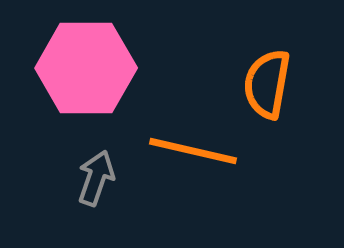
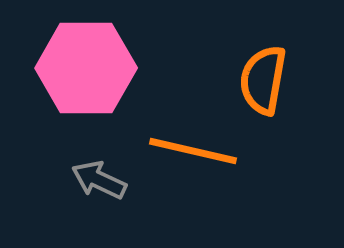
orange semicircle: moved 4 px left, 4 px up
gray arrow: moved 3 px right, 2 px down; rotated 84 degrees counterclockwise
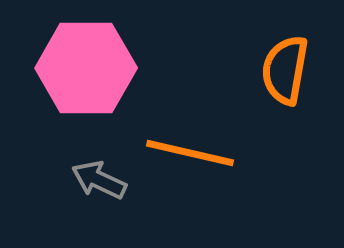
orange semicircle: moved 22 px right, 10 px up
orange line: moved 3 px left, 2 px down
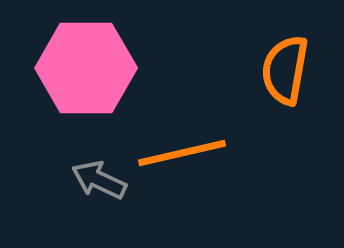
orange line: moved 8 px left; rotated 26 degrees counterclockwise
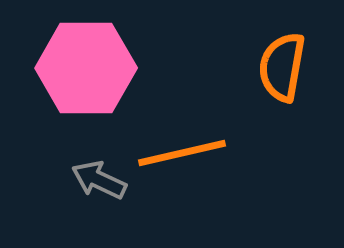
orange semicircle: moved 3 px left, 3 px up
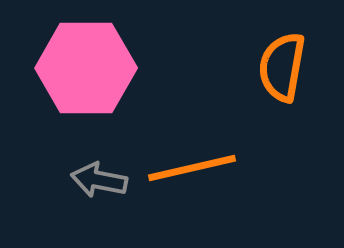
orange line: moved 10 px right, 15 px down
gray arrow: rotated 14 degrees counterclockwise
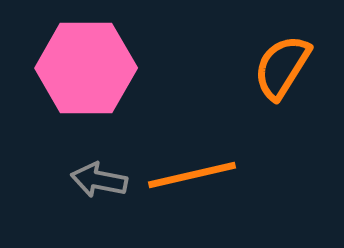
orange semicircle: rotated 22 degrees clockwise
orange line: moved 7 px down
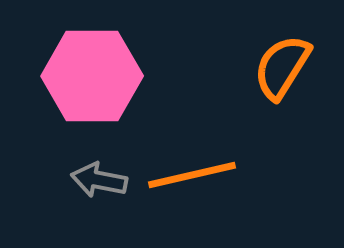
pink hexagon: moved 6 px right, 8 px down
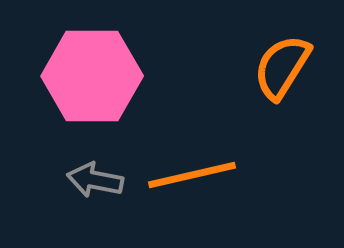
gray arrow: moved 4 px left
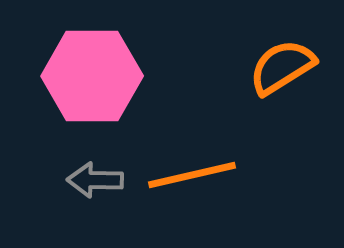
orange semicircle: rotated 26 degrees clockwise
gray arrow: rotated 10 degrees counterclockwise
